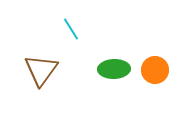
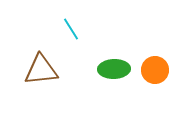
brown triangle: rotated 48 degrees clockwise
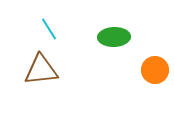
cyan line: moved 22 px left
green ellipse: moved 32 px up
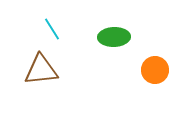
cyan line: moved 3 px right
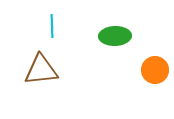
cyan line: moved 3 px up; rotated 30 degrees clockwise
green ellipse: moved 1 px right, 1 px up
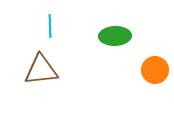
cyan line: moved 2 px left
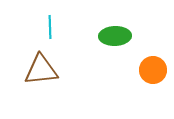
cyan line: moved 1 px down
orange circle: moved 2 px left
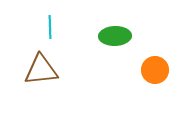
orange circle: moved 2 px right
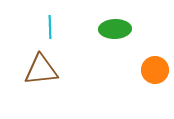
green ellipse: moved 7 px up
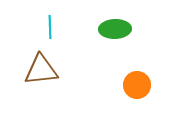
orange circle: moved 18 px left, 15 px down
